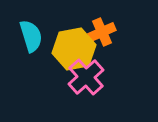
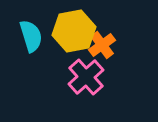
orange cross: moved 13 px down; rotated 12 degrees counterclockwise
yellow hexagon: moved 18 px up
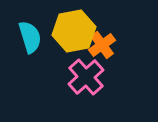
cyan semicircle: moved 1 px left, 1 px down
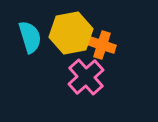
yellow hexagon: moved 3 px left, 2 px down
orange cross: rotated 36 degrees counterclockwise
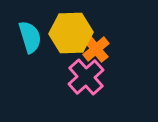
yellow hexagon: rotated 9 degrees clockwise
orange cross: moved 6 px left, 4 px down; rotated 32 degrees clockwise
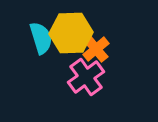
cyan semicircle: moved 11 px right, 1 px down
pink cross: rotated 6 degrees clockwise
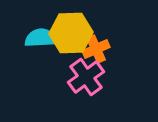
cyan semicircle: rotated 76 degrees counterclockwise
orange cross: rotated 16 degrees clockwise
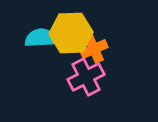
orange cross: moved 2 px left
pink cross: rotated 9 degrees clockwise
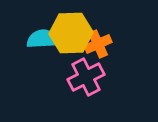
cyan semicircle: moved 2 px right, 1 px down
orange cross: moved 4 px right, 5 px up
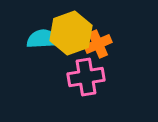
yellow hexagon: rotated 18 degrees counterclockwise
pink cross: rotated 18 degrees clockwise
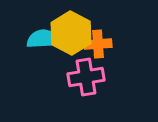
yellow hexagon: rotated 12 degrees counterclockwise
orange cross: rotated 20 degrees clockwise
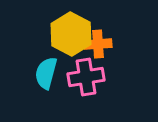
yellow hexagon: moved 1 px down
cyan semicircle: moved 3 px right, 34 px down; rotated 72 degrees counterclockwise
